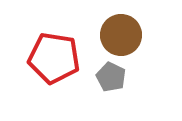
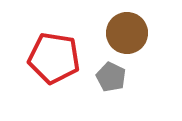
brown circle: moved 6 px right, 2 px up
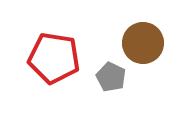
brown circle: moved 16 px right, 10 px down
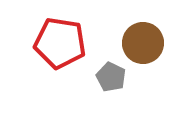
red pentagon: moved 6 px right, 15 px up
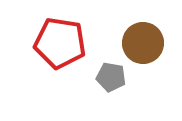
gray pentagon: rotated 16 degrees counterclockwise
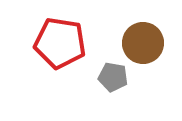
gray pentagon: moved 2 px right
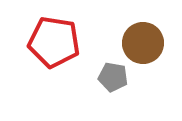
red pentagon: moved 6 px left, 1 px up
